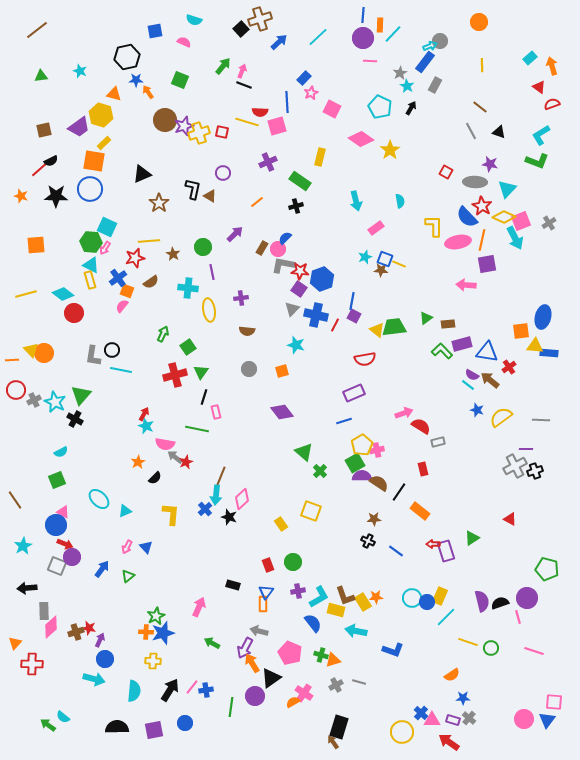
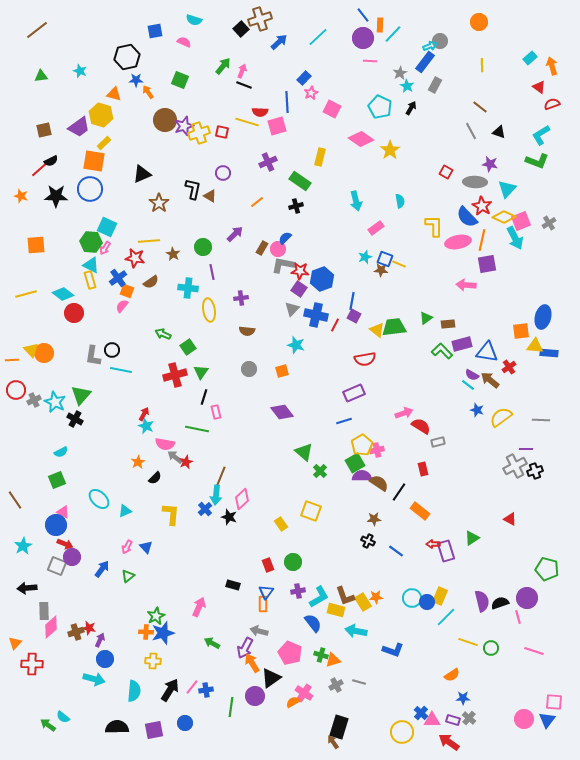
blue line at (363, 15): rotated 42 degrees counterclockwise
red star at (135, 258): rotated 24 degrees clockwise
green arrow at (163, 334): rotated 91 degrees counterclockwise
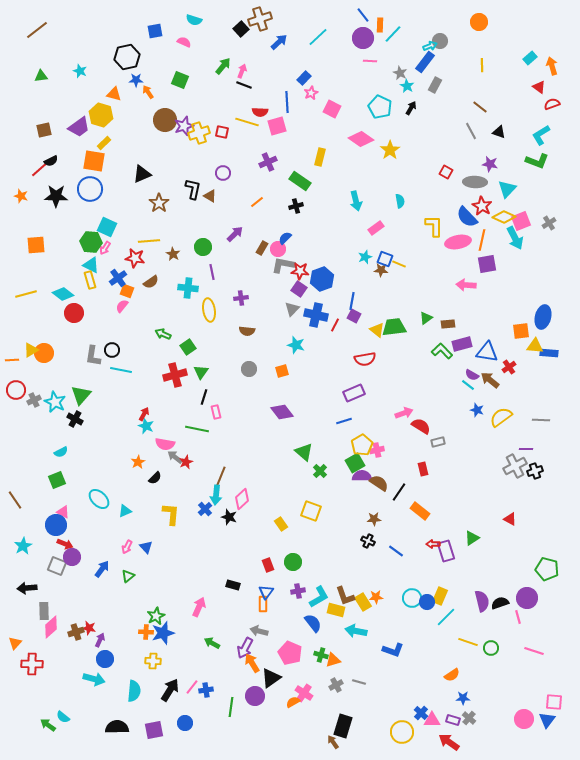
gray star at (400, 73): rotated 16 degrees counterclockwise
yellow triangle at (31, 350): rotated 42 degrees clockwise
black rectangle at (339, 727): moved 4 px right, 1 px up
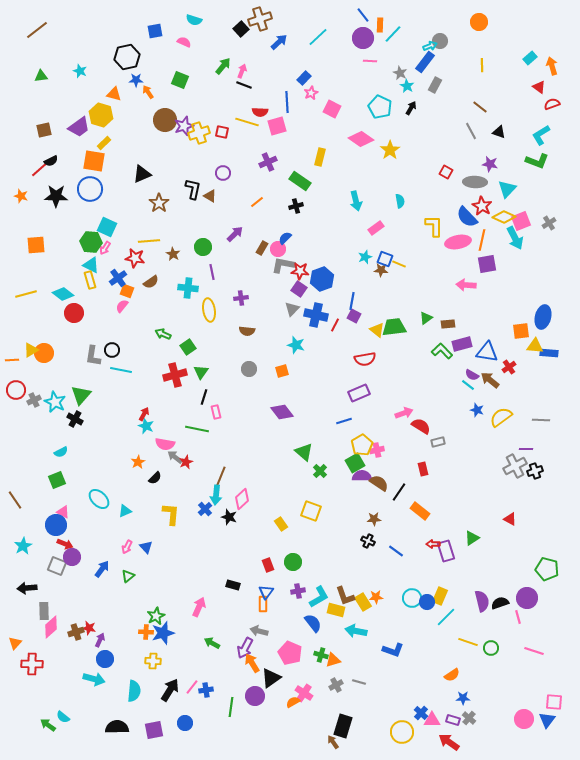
purple rectangle at (354, 393): moved 5 px right
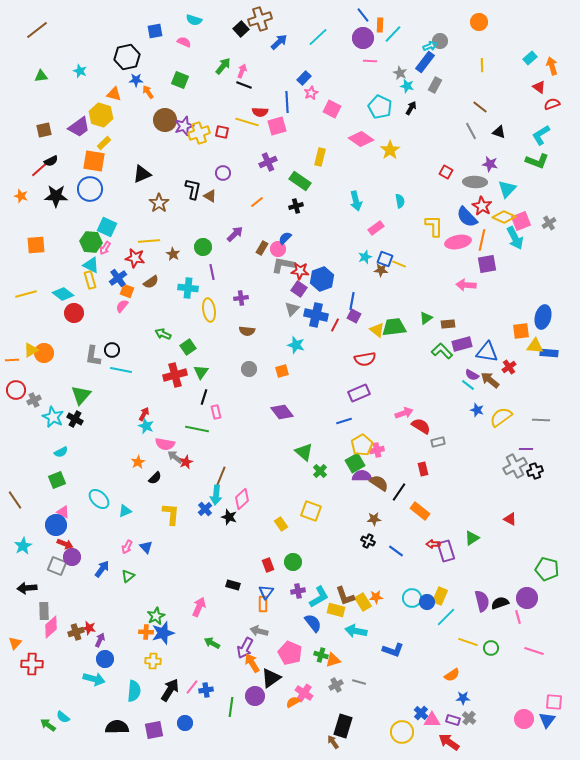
cyan star at (407, 86): rotated 16 degrees counterclockwise
cyan star at (55, 402): moved 2 px left, 15 px down
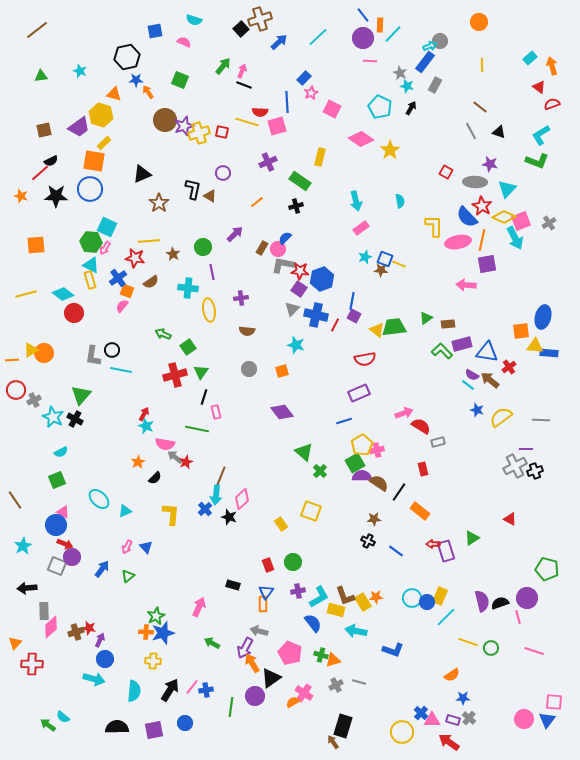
red line at (40, 169): moved 4 px down
pink rectangle at (376, 228): moved 15 px left
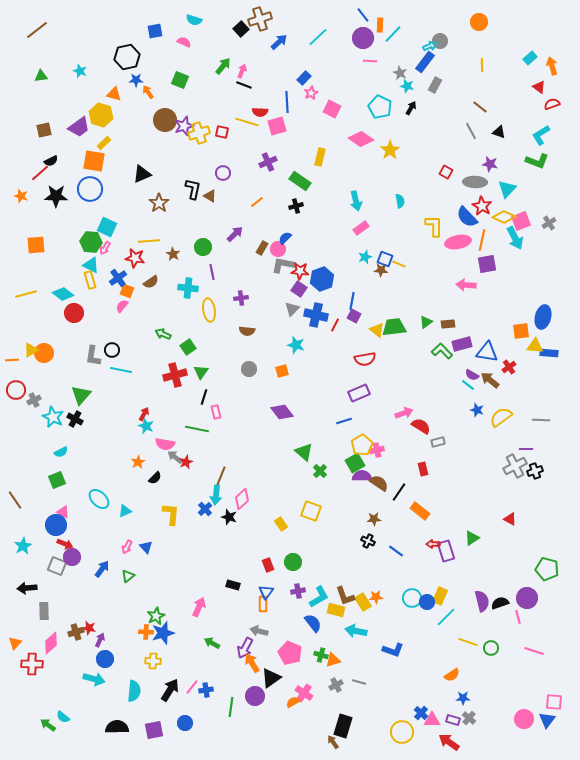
green triangle at (426, 318): moved 4 px down
pink diamond at (51, 627): moved 16 px down
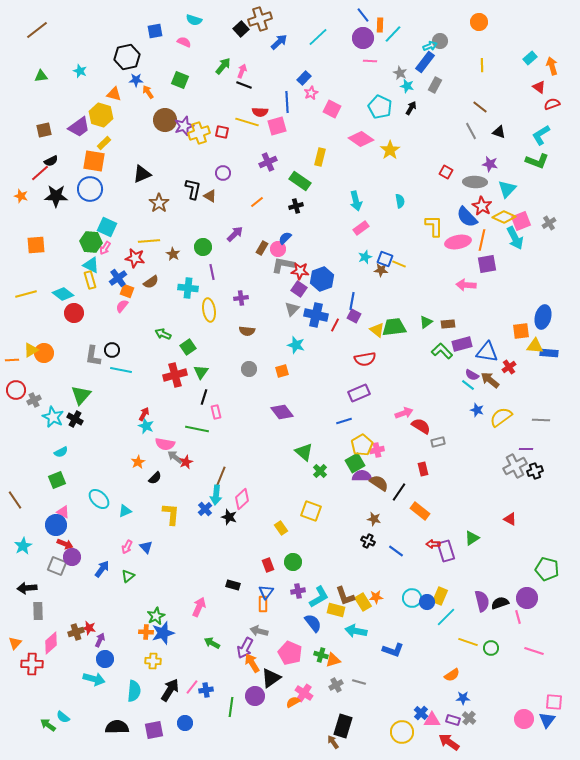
brown star at (374, 519): rotated 16 degrees clockwise
yellow rectangle at (281, 524): moved 4 px down
gray rectangle at (44, 611): moved 6 px left
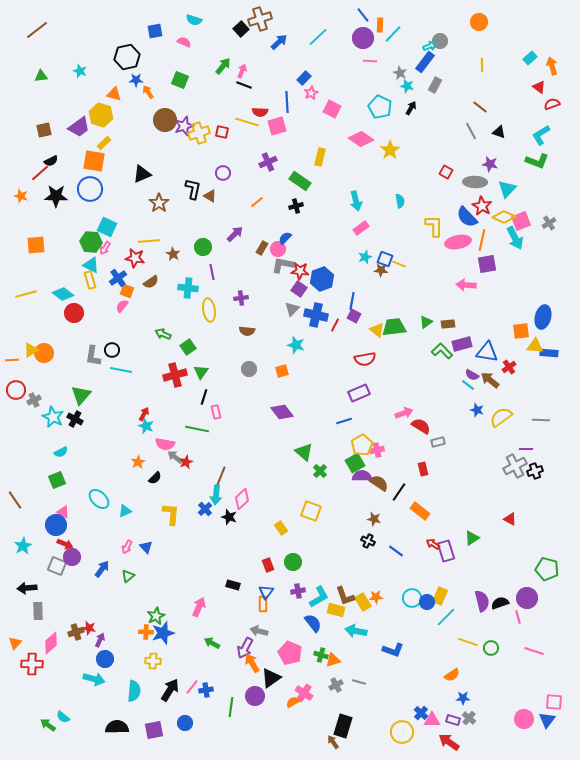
red arrow at (433, 544): rotated 32 degrees clockwise
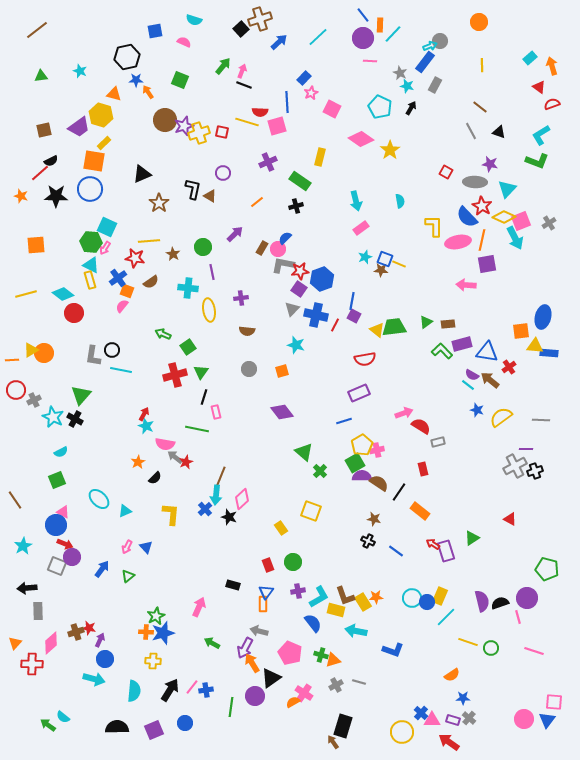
red star at (300, 271): rotated 12 degrees counterclockwise
purple square at (154, 730): rotated 12 degrees counterclockwise
